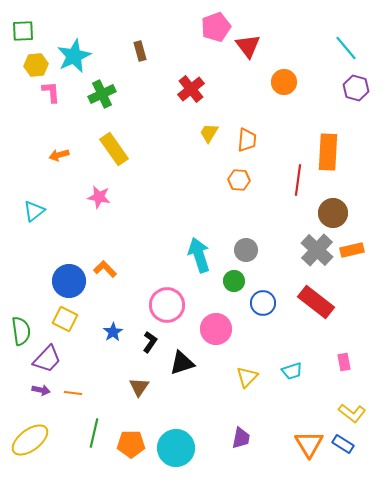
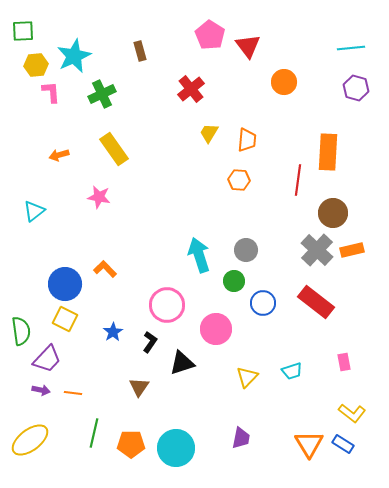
pink pentagon at (216, 27): moved 6 px left, 8 px down; rotated 20 degrees counterclockwise
cyan line at (346, 48): moved 5 px right; rotated 56 degrees counterclockwise
blue circle at (69, 281): moved 4 px left, 3 px down
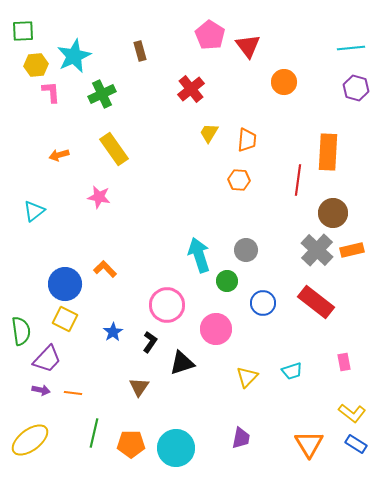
green circle at (234, 281): moved 7 px left
blue rectangle at (343, 444): moved 13 px right
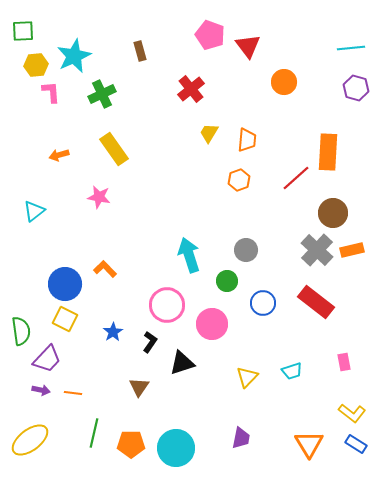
pink pentagon at (210, 35): rotated 12 degrees counterclockwise
orange hexagon at (239, 180): rotated 25 degrees counterclockwise
red line at (298, 180): moved 2 px left, 2 px up; rotated 40 degrees clockwise
cyan arrow at (199, 255): moved 10 px left
pink circle at (216, 329): moved 4 px left, 5 px up
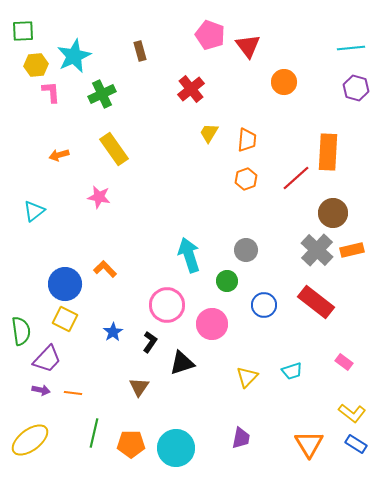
orange hexagon at (239, 180): moved 7 px right, 1 px up
blue circle at (263, 303): moved 1 px right, 2 px down
pink rectangle at (344, 362): rotated 42 degrees counterclockwise
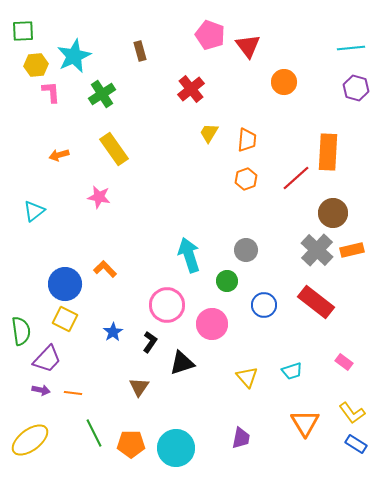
green cross at (102, 94): rotated 8 degrees counterclockwise
yellow triangle at (247, 377): rotated 25 degrees counterclockwise
yellow L-shape at (352, 413): rotated 16 degrees clockwise
green line at (94, 433): rotated 40 degrees counterclockwise
orange triangle at (309, 444): moved 4 px left, 21 px up
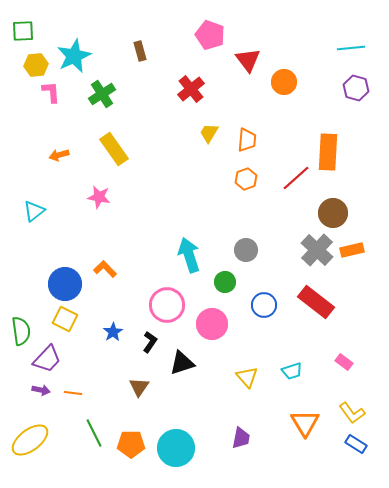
red triangle at (248, 46): moved 14 px down
green circle at (227, 281): moved 2 px left, 1 px down
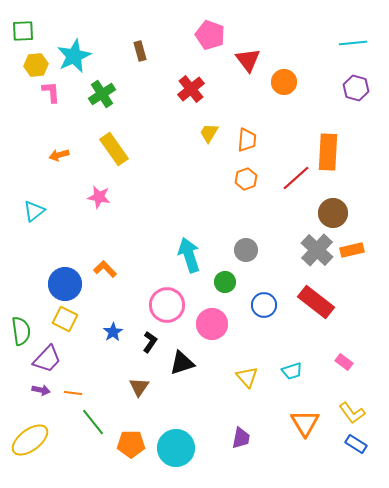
cyan line at (351, 48): moved 2 px right, 5 px up
green line at (94, 433): moved 1 px left, 11 px up; rotated 12 degrees counterclockwise
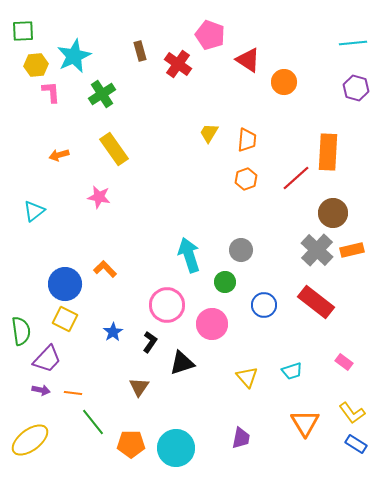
red triangle at (248, 60): rotated 20 degrees counterclockwise
red cross at (191, 89): moved 13 px left, 25 px up; rotated 16 degrees counterclockwise
gray circle at (246, 250): moved 5 px left
